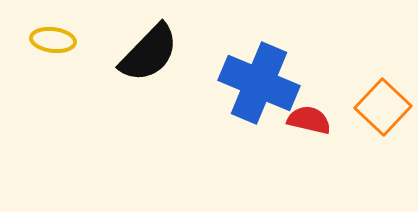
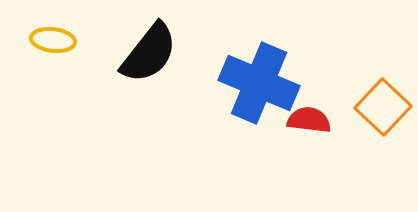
black semicircle: rotated 6 degrees counterclockwise
red semicircle: rotated 6 degrees counterclockwise
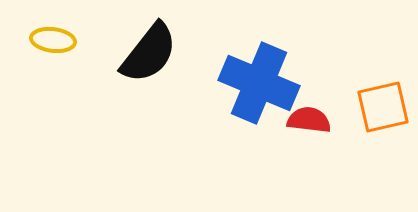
orange square: rotated 34 degrees clockwise
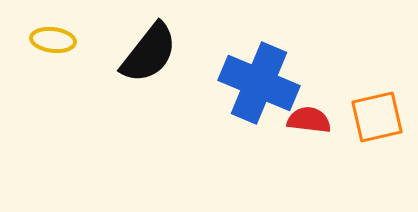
orange square: moved 6 px left, 10 px down
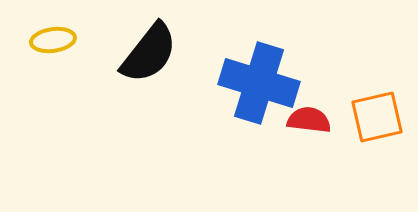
yellow ellipse: rotated 15 degrees counterclockwise
blue cross: rotated 6 degrees counterclockwise
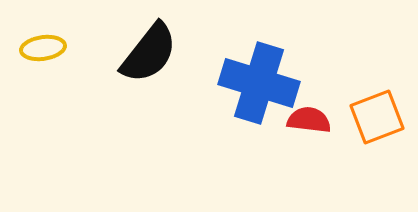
yellow ellipse: moved 10 px left, 8 px down
orange square: rotated 8 degrees counterclockwise
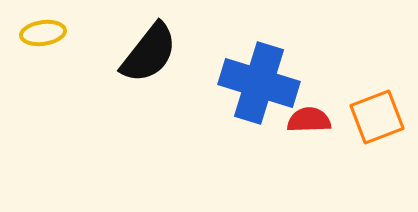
yellow ellipse: moved 15 px up
red semicircle: rotated 9 degrees counterclockwise
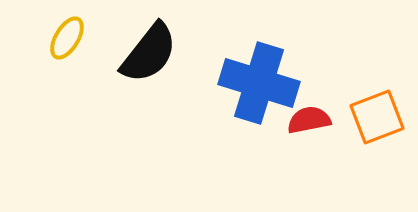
yellow ellipse: moved 24 px right, 5 px down; rotated 51 degrees counterclockwise
red semicircle: rotated 9 degrees counterclockwise
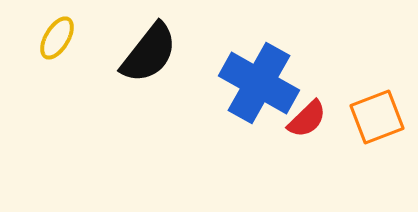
yellow ellipse: moved 10 px left
blue cross: rotated 12 degrees clockwise
red semicircle: moved 2 px left, 1 px up; rotated 147 degrees clockwise
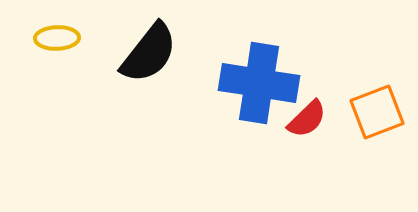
yellow ellipse: rotated 57 degrees clockwise
blue cross: rotated 20 degrees counterclockwise
orange square: moved 5 px up
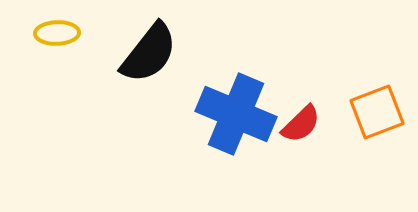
yellow ellipse: moved 5 px up
blue cross: moved 23 px left, 31 px down; rotated 14 degrees clockwise
red semicircle: moved 6 px left, 5 px down
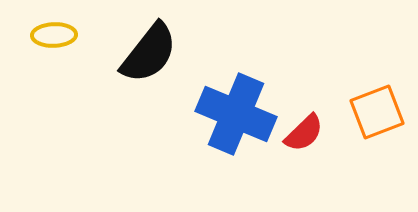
yellow ellipse: moved 3 px left, 2 px down
red semicircle: moved 3 px right, 9 px down
